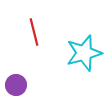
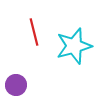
cyan star: moved 10 px left, 7 px up
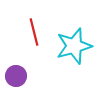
purple circle: moved 9 px up
